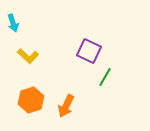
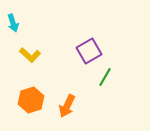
purple square: rotated 35 degrees clockwise
yellow L-shape: moved 2 px right, 1 px up
orange arrow: moved 1 px right
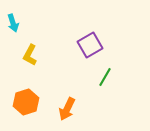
purple square: moved 1 px right, 6 px up
yellow L-shape: rotated 75 degrees clockwise
orange hexagon: moved 5 px left, 2 px down
orange arrow: moved 3 px down
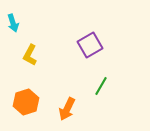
green line: moved 4 px left, 9 px down
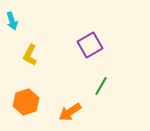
cyan arrow: moved 1 px left, 2 px up
orange arrow: moved 3 px right, 3 px down; rotated 30 degrees clockwise
